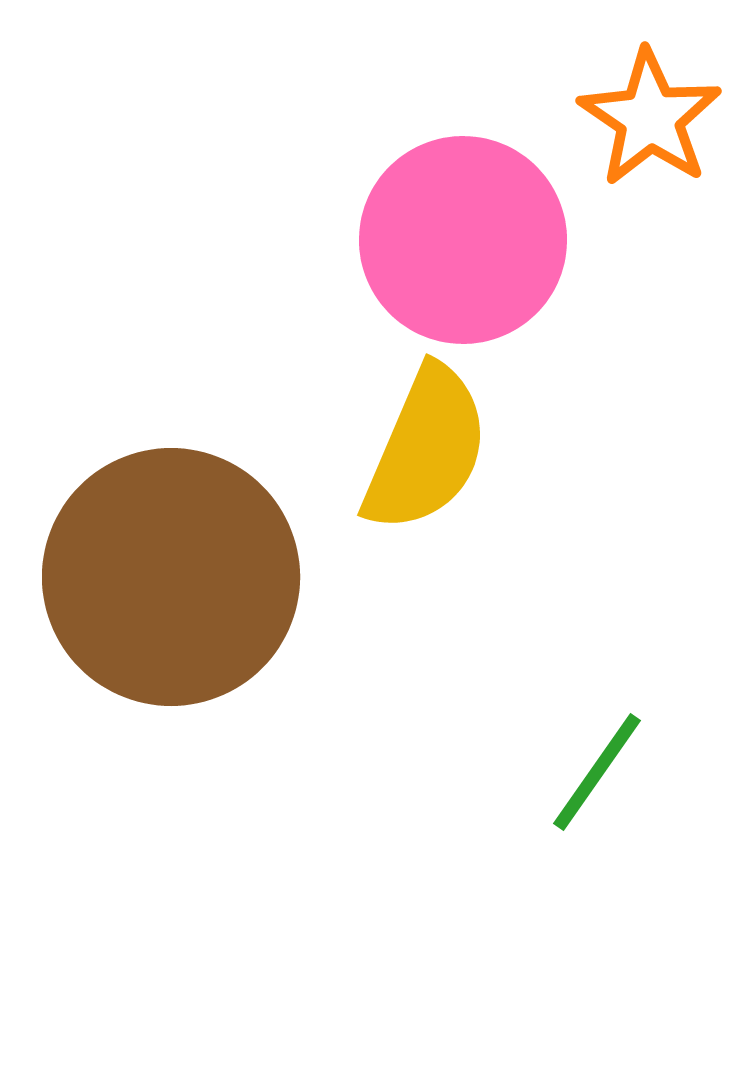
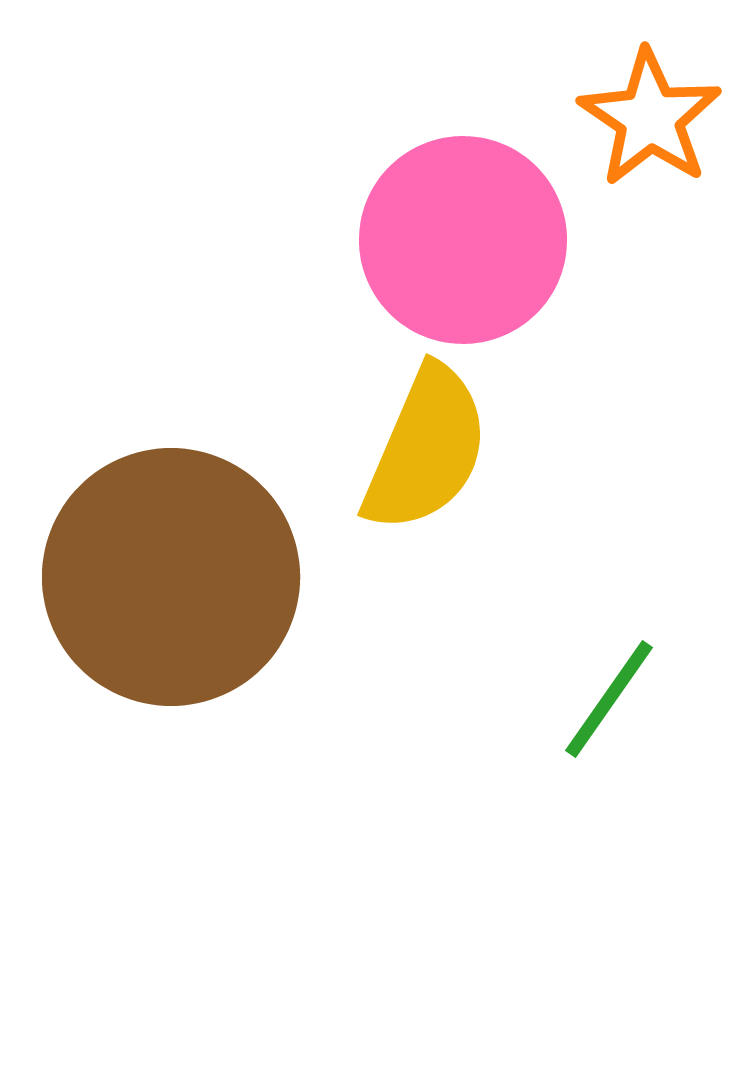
green line: moved 12 px right, 73 px up
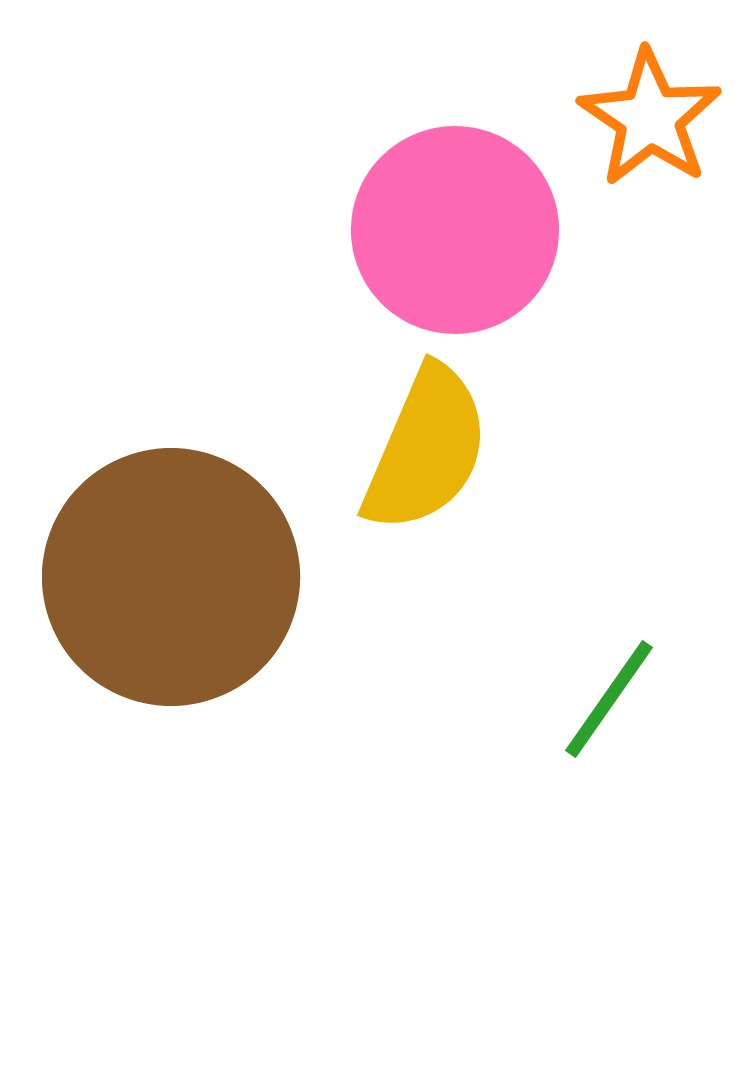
pink circle: moved 8 px left, 10 px up
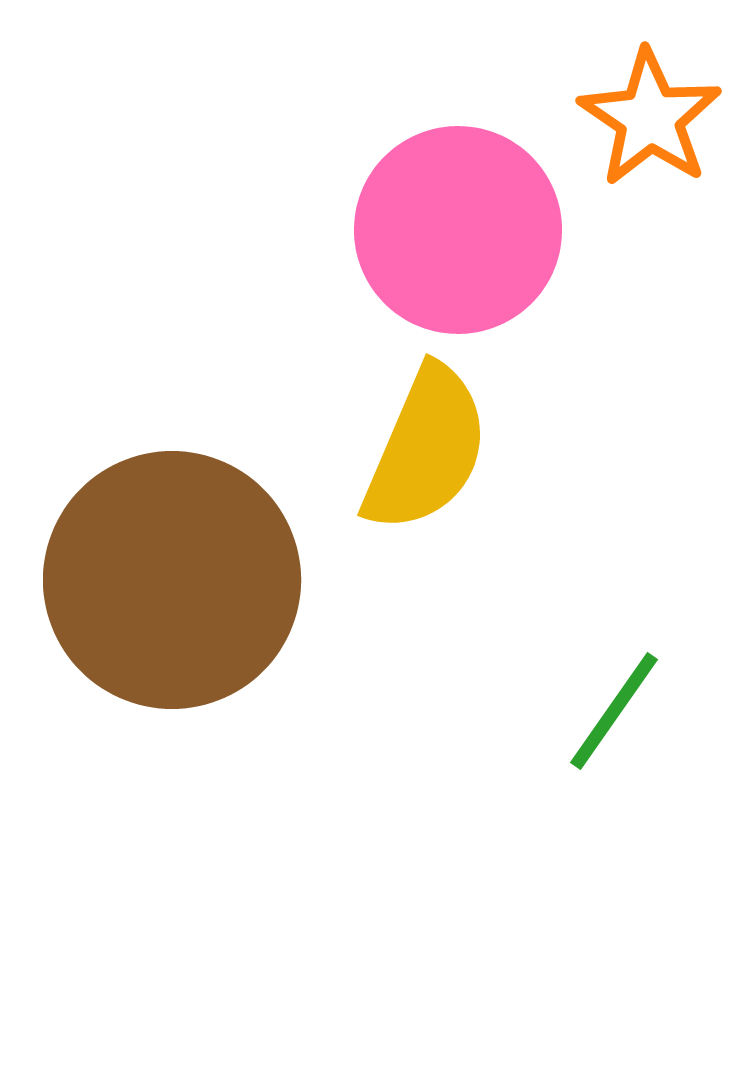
pink circle: moved 3 px right
brown circle: moved 1 px right, 3 px down
green line: moved 5 px right, 12 px down
